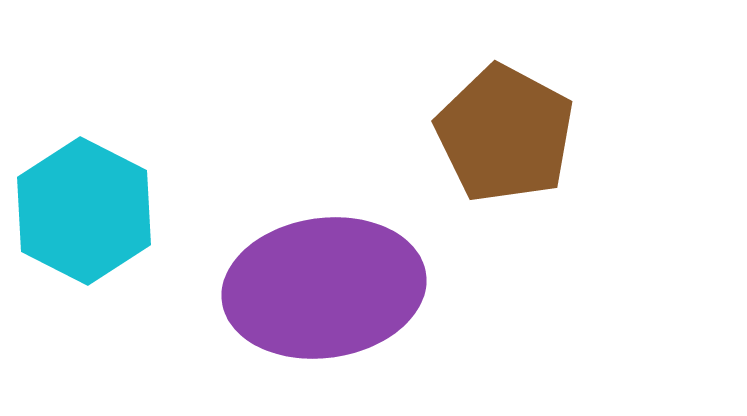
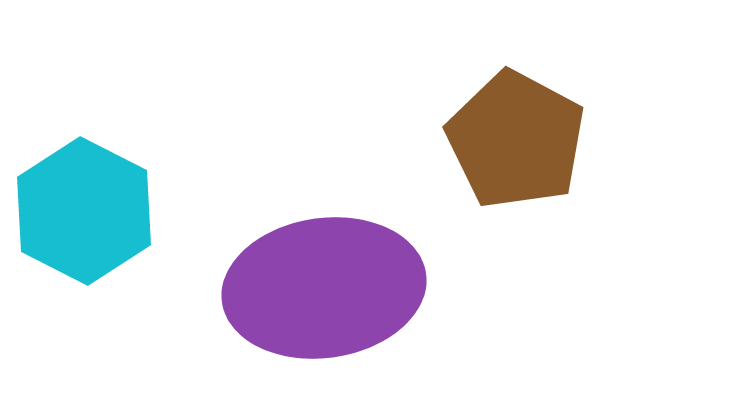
brown pentagon: moved 11 px right, 6 px down
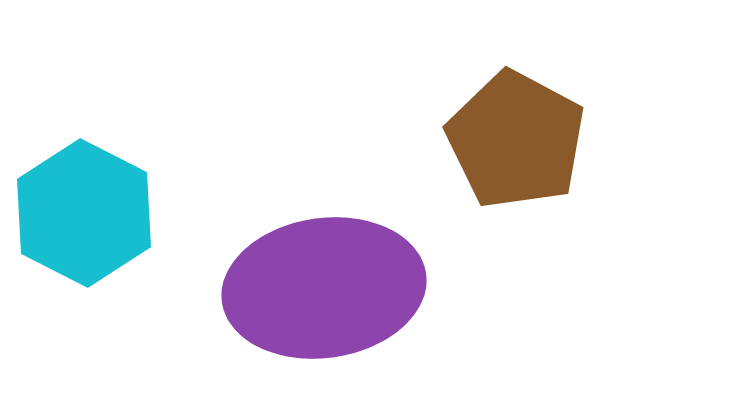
cyan hexagon: moved 2 px down
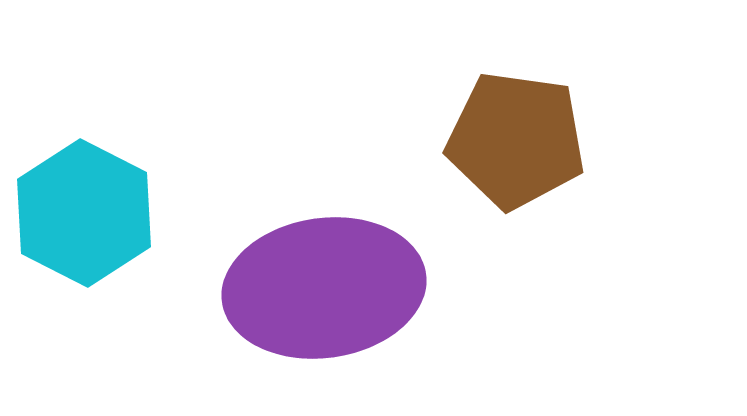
brown pentagon: rotated 20 degrees counterclockwise
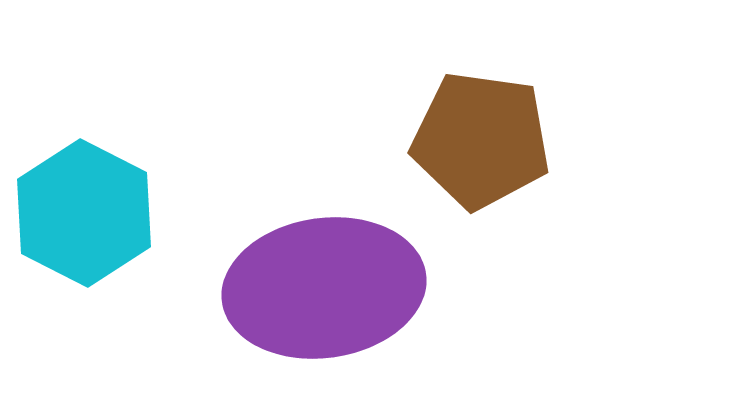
brown pentagon: moved 35 px left
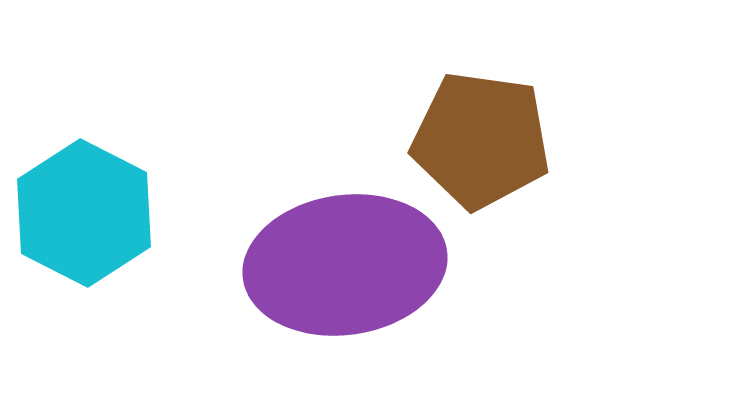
purple ellipse: moved 21 px right, 23 px up
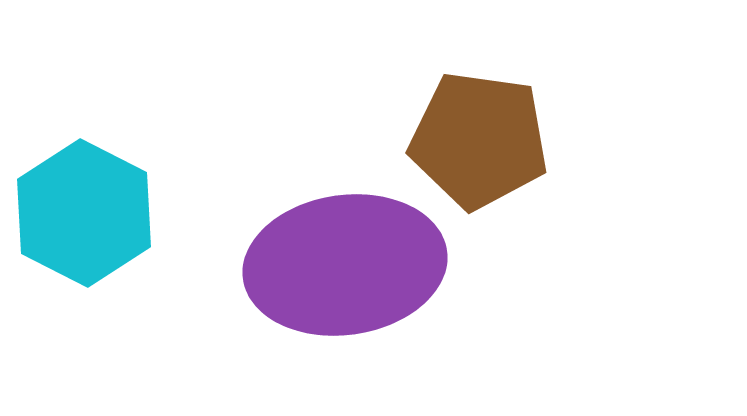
brown pentagon: moved 2 px left
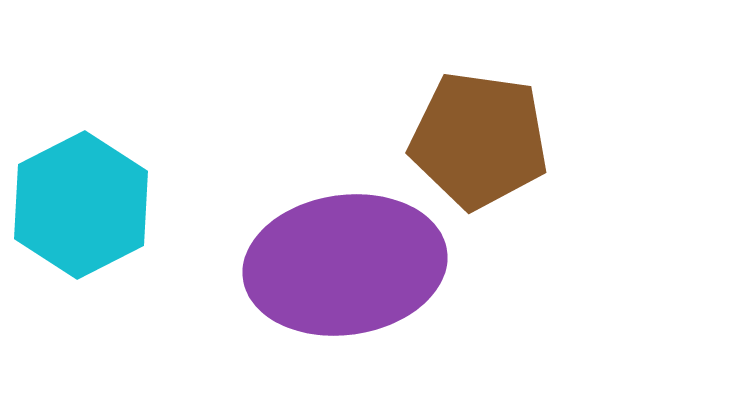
cyan hexagon: moved 3 px left, 8 px up; rotated 6 degrees clockwise
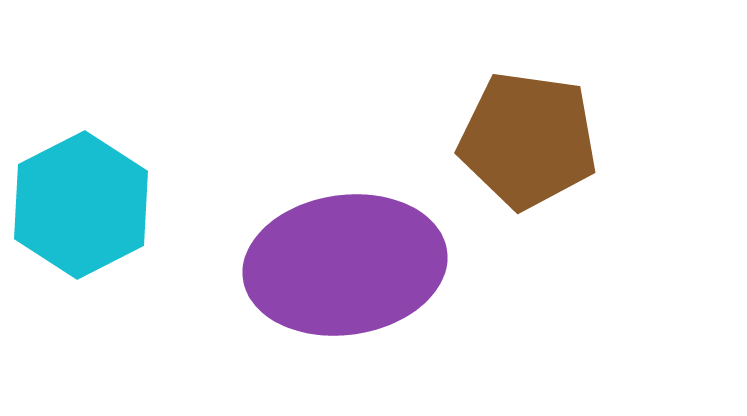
brown pentagon: moved 49 px right
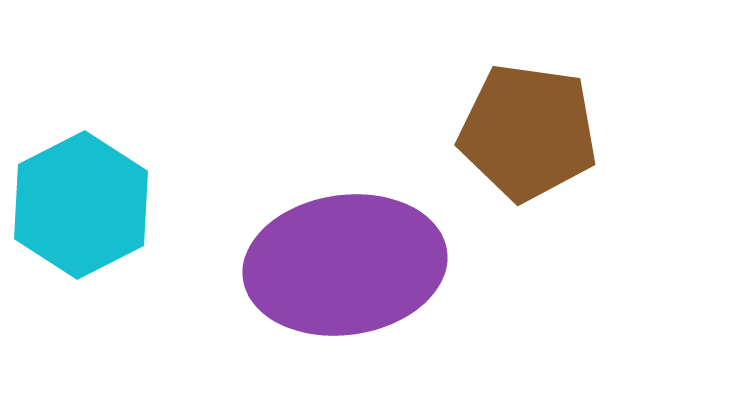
brown pentagon: moved 8 px up
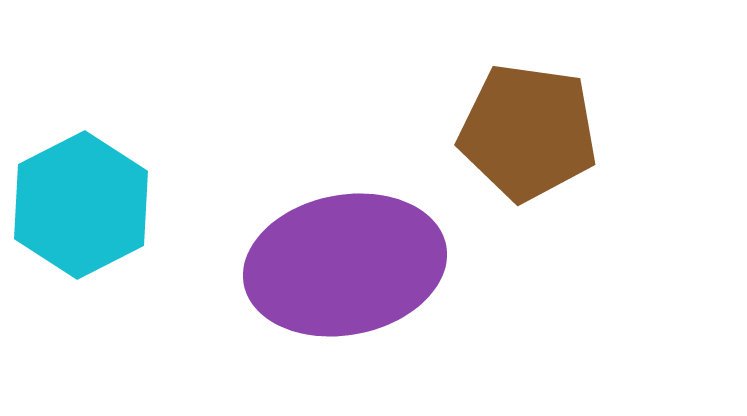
purple ellipse: rotated 3 degrees counterclockwise
